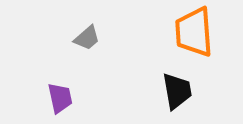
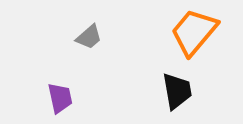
orange trapezoid: rotated 44 degrees clockwise
gray trapezoid: moved 2 px right, 1 px up
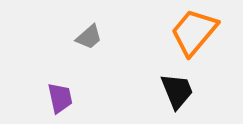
black trapezoid: rotated 12 degrees counterclockwise
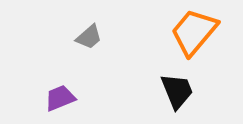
purple trapezoid: rotated 100 degrees counterclockwise
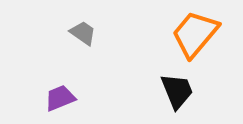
orange trapezoid: moved 1 px right, 2 px down
gray trapezoid: moved 6 px left, 4 px up; rotated 104 degrees counterclockwise
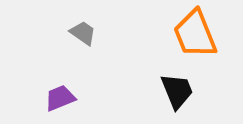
orange trapezoid: rotated 62 degrees counterclockwise
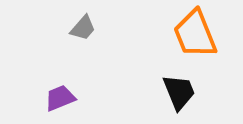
gray trapezoid: moved 5 px up; rotated 96 degrees clockwise
black trapezoid: moved 2 px right, 1 px down
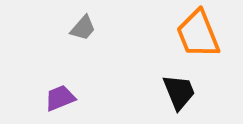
orange trapezoid: moved 3 px right
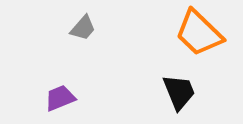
orange trapezoid: moved 1 px right, 1 px up; rotated 24 degrees counterclockwise
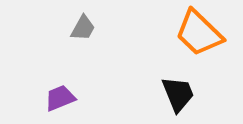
gray trapezoid: rotated 12 degrees counterclockwise
black trapezoid: moved 1 px left, 2 px down
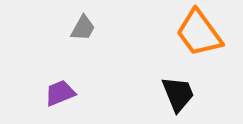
orange trapezoid: rotated 10 degrees clockwise
purple trapezoid: moved 5 px up
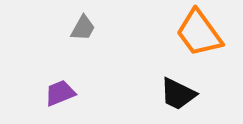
black trapezoid: rotated 138 degrees clockwise
